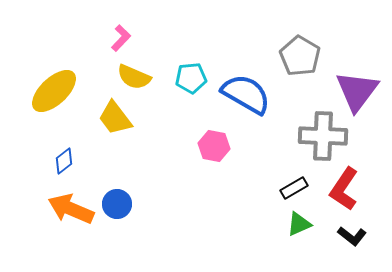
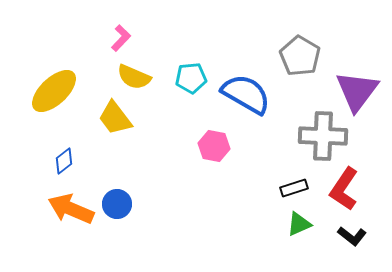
black rectangle: rotated 12 degrees clockwise
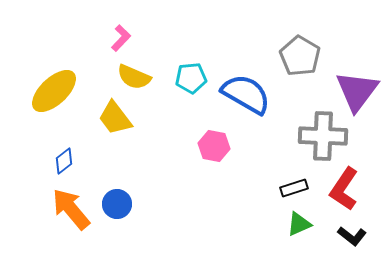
orange arrow: rotated 27 degrees clockwise
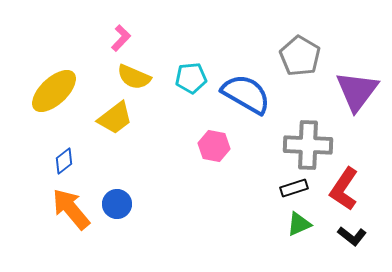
yellow trapezoid: rotated 90 degrees counterclockwise
gray cross: moved 15 px left, 9 px down
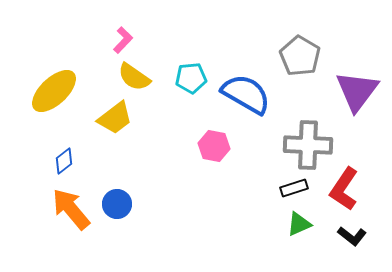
pink L-shape: moved 2 px right, 2 px down
yellow semicircle: rotated 12 degrees clockwise
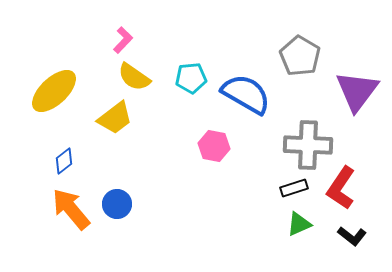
red L-shape: moved 3 px left, 1 px up
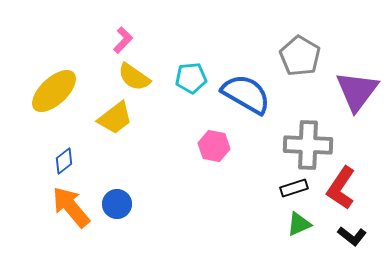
orange arrow: moved 2 px up
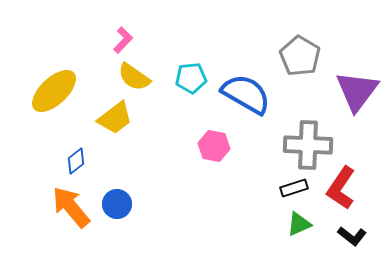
blue diamond: moved 12 px right
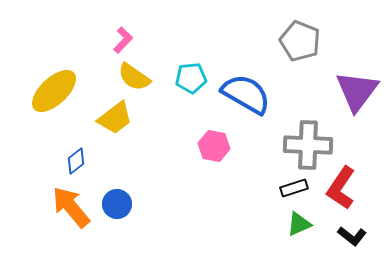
gray pentagon: moved 15 px up; rotated 9 degrees counterclockwise
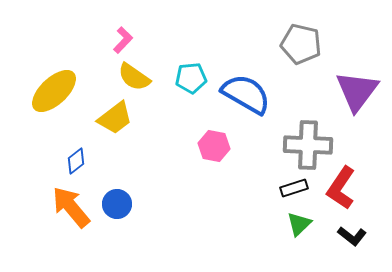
gray pentagon: moved 1 px right, 3 px down; rotated 9 degrees counterclockwise
green triangle: rotated 20 degrees counterclockwise
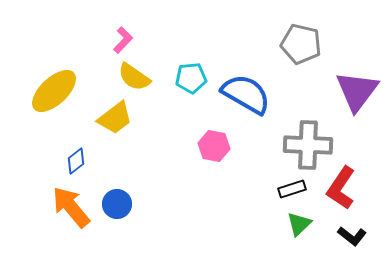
black rectangle: moved 2 px left, 1 px down
